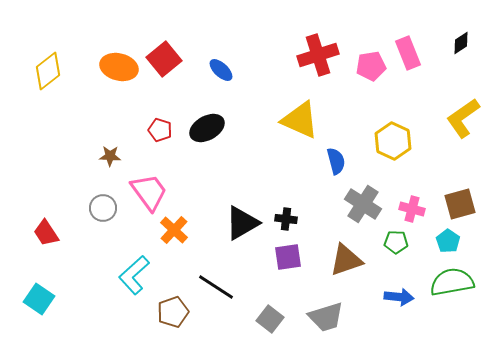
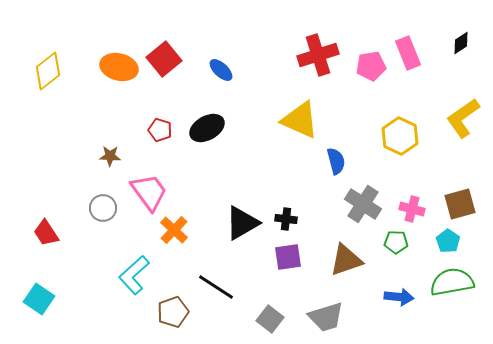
yellow hexagon: moved 7 px right, 5 px up
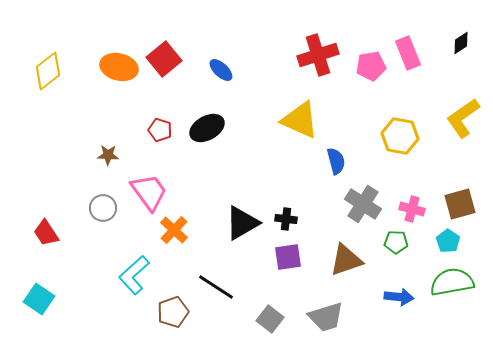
yellow hexagon: rotated 15 degrees counterclockwise
brown star: moved 2 px left, 1 px up
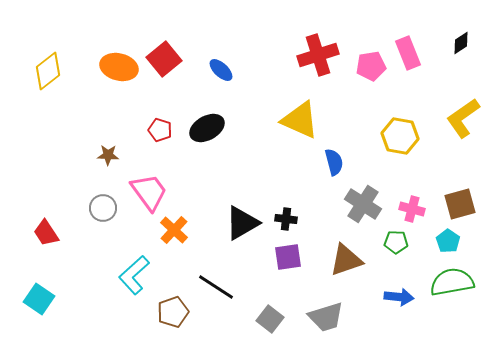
blue semicircle: moved 2 px left, 1 px down
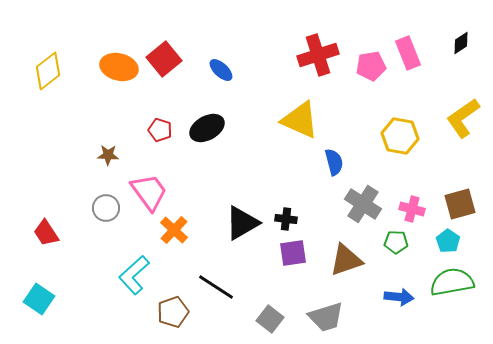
gray circle: moved 3 px right
purple square: moved 5 px right, 4 px up
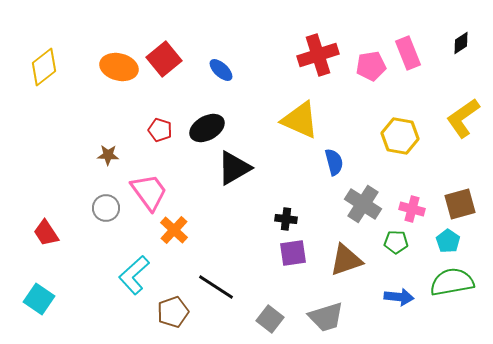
yellow diamond: moved 4 px left, 4 px up
black triangle: moved 8 px left, 55 px up
